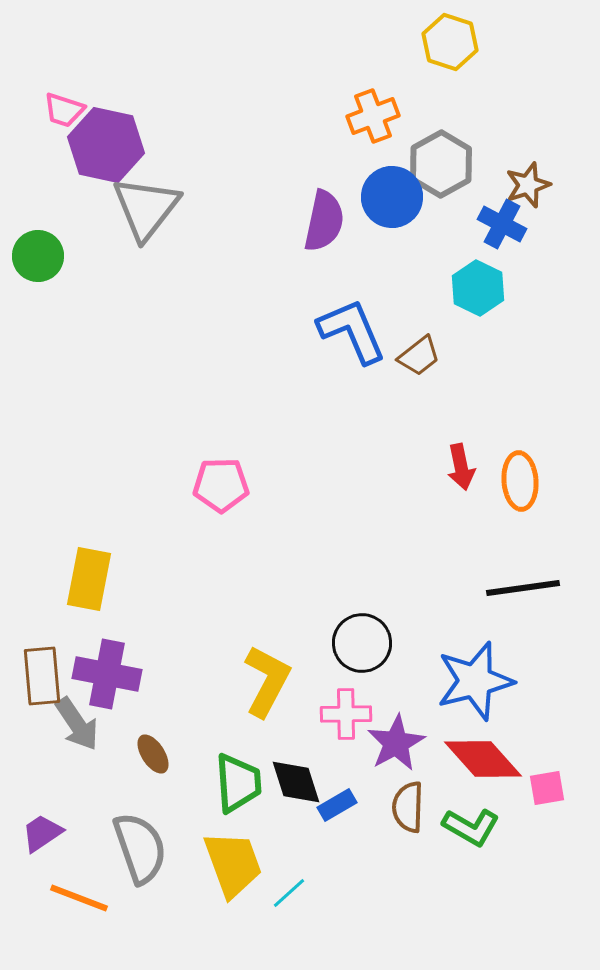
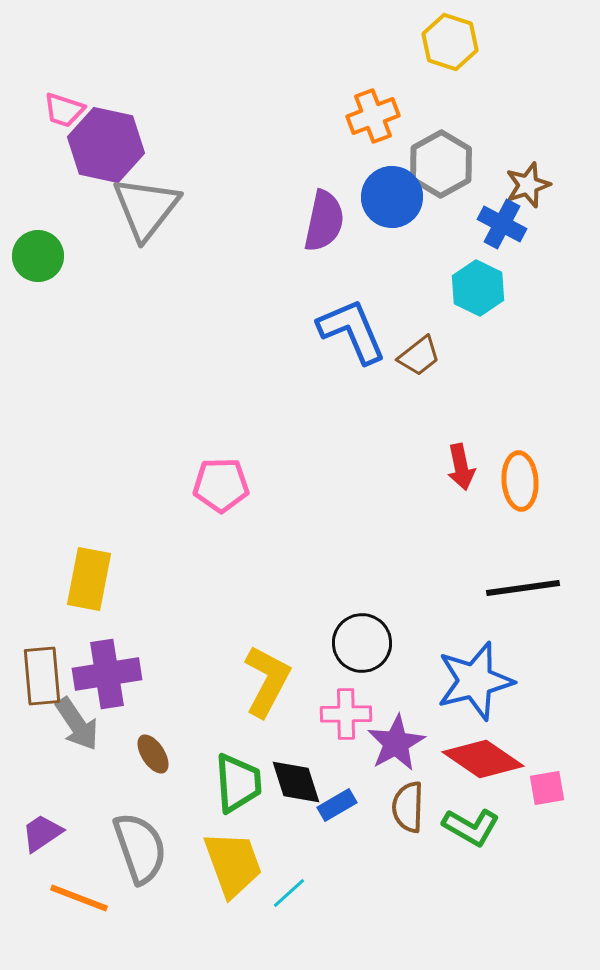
purple cross: rotated 20 degrees counterclockwise
red diamond: rotated 14 degrees counterclockwise
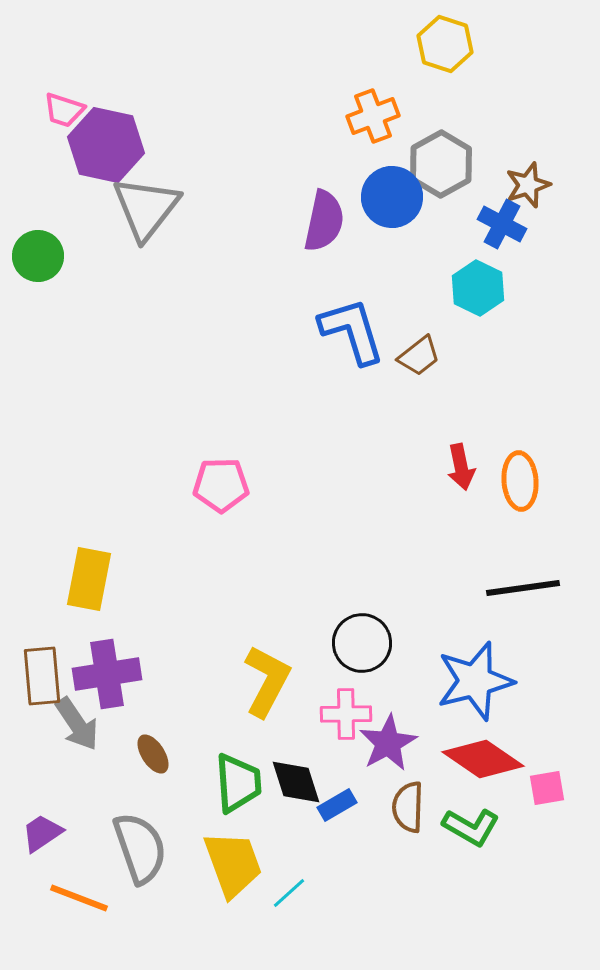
yellow hexagon: moved 5 px left, 2 px down
blue L-shape: rotated 6 degrees clockwise
purple star: moved 8 px left
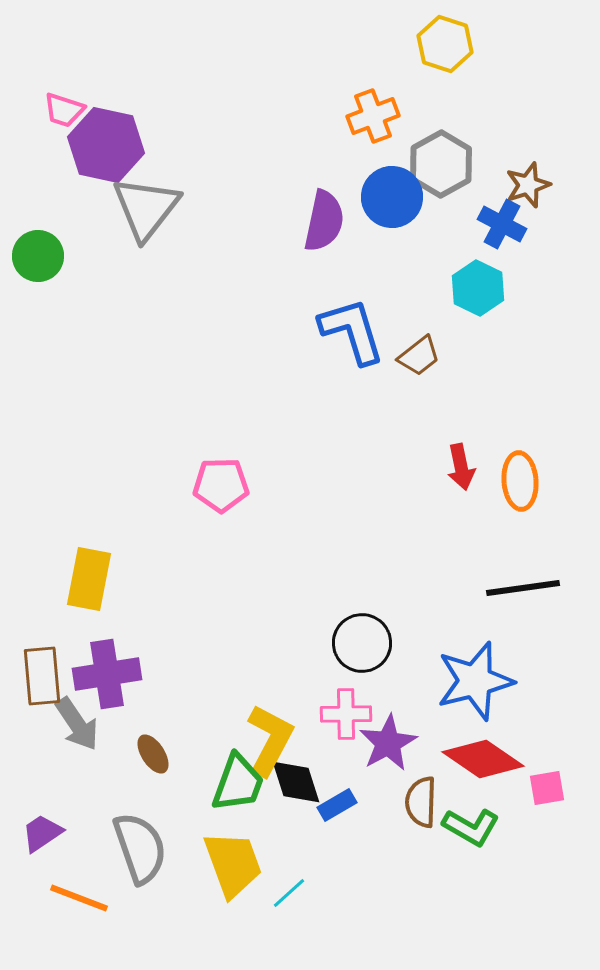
yellow L-shape: moved 3 px right, 59 px down
green trapezoid: rotated 24 degrees clockwise
brown semicircle: moved 13 px right, 5 px up
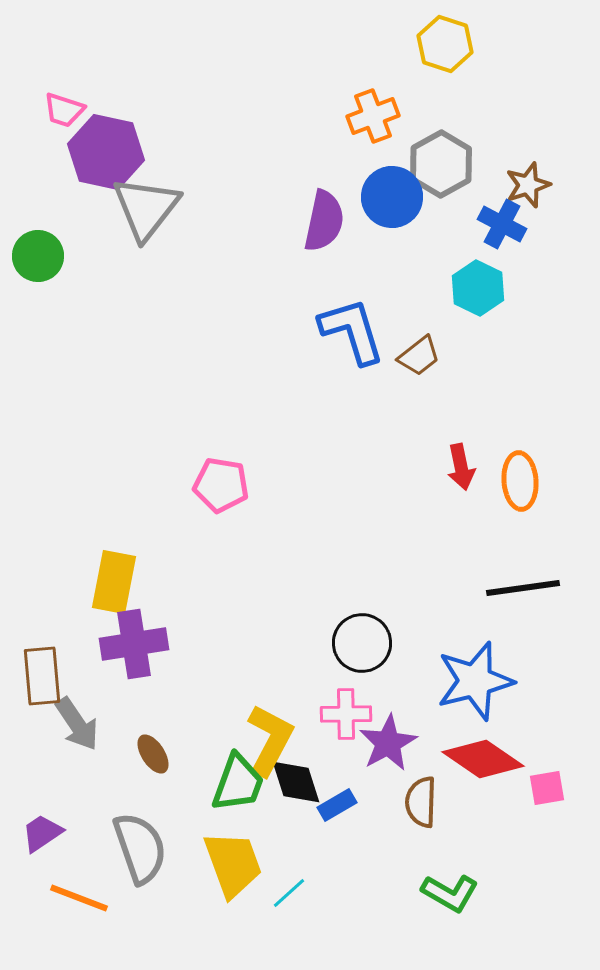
purple hexagon: moved 7 px down
pink pentagon: rotated 10 degrees clockwise
yellow rectangle: moved 25 px right, 3 px down
purple cross: moved 27 px right, 30 px up
green L-shape: moved 21 px left, 66 px down
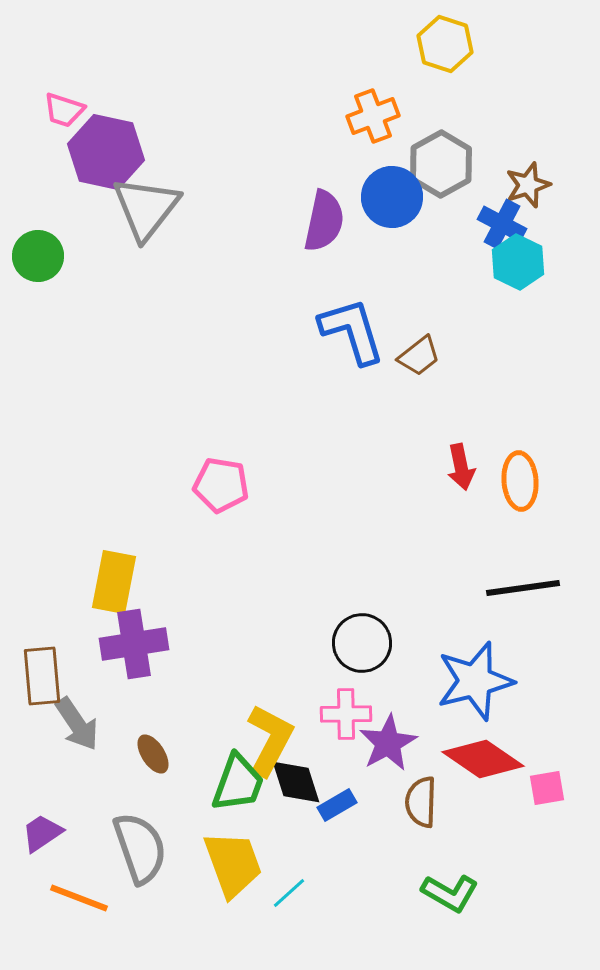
cyan hexagon: moved 40 px right, 26 px up
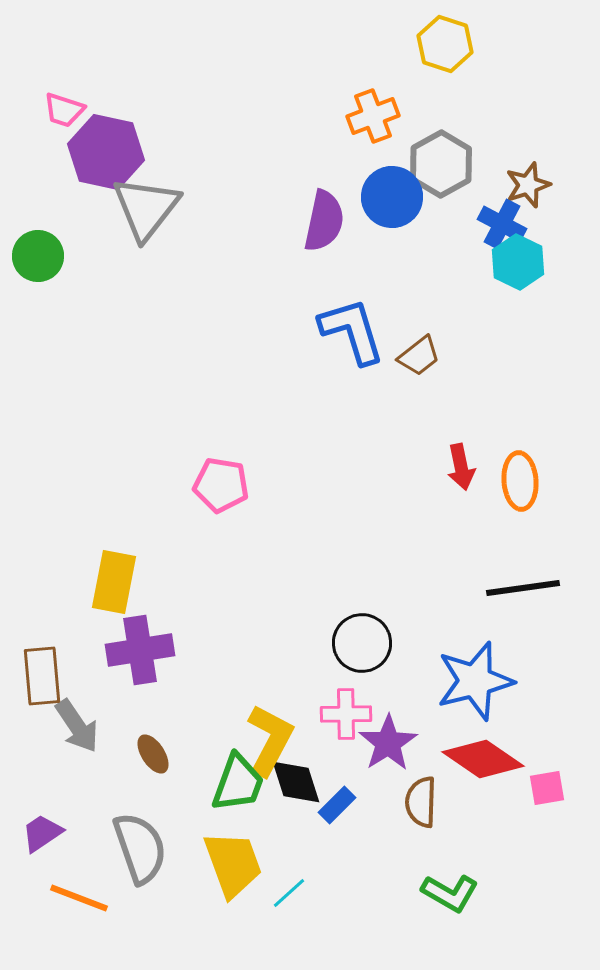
purple cross: moved 6 px right, 6 px down
gray arrow: moved 2 px down
purple star: rotated 4 degrees counterclockwise
blue rectangle: rotated 15 degrees counterclockwise
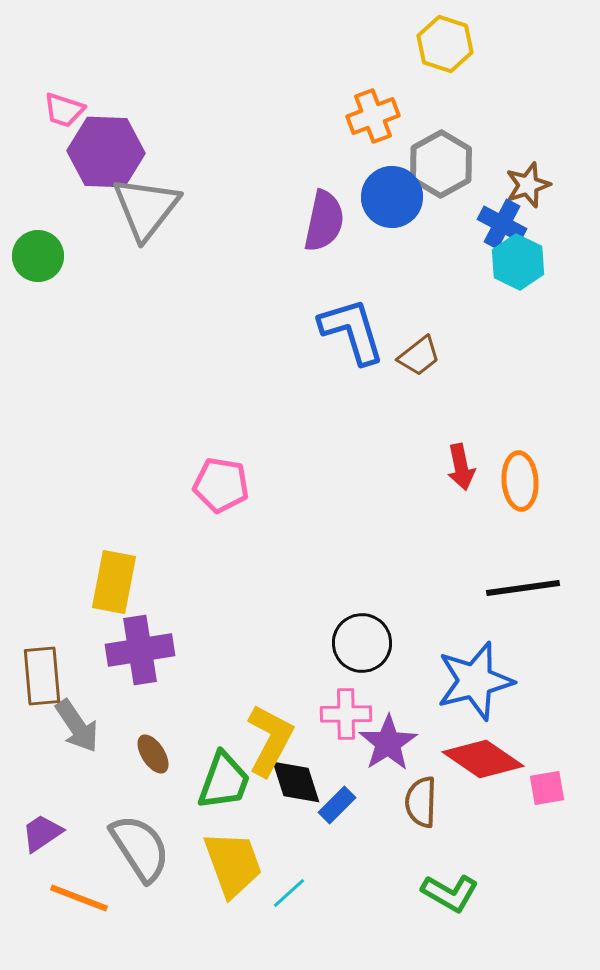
purple hexagon: rotated 10 degrees counterclockwise
green trapezoid: moved 14 px left, 2 px up
gray semicircle: rotated 14 degrees counterclockwise
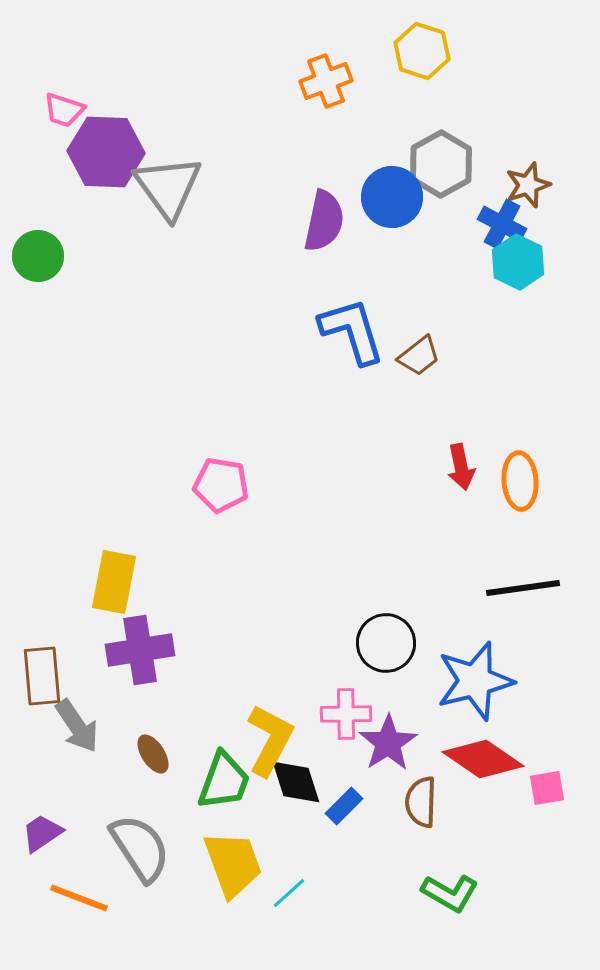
yellow hexagon: moved 23 px left, 7 px down
orange cross: moved 47 px left, 35 px up
gray triangle: moved 22 px right, 21 px up; rotated 14 degrees counterclockwise
black circle: moved 24 px right
blue rectangle: moved 7 px right, 1 px down
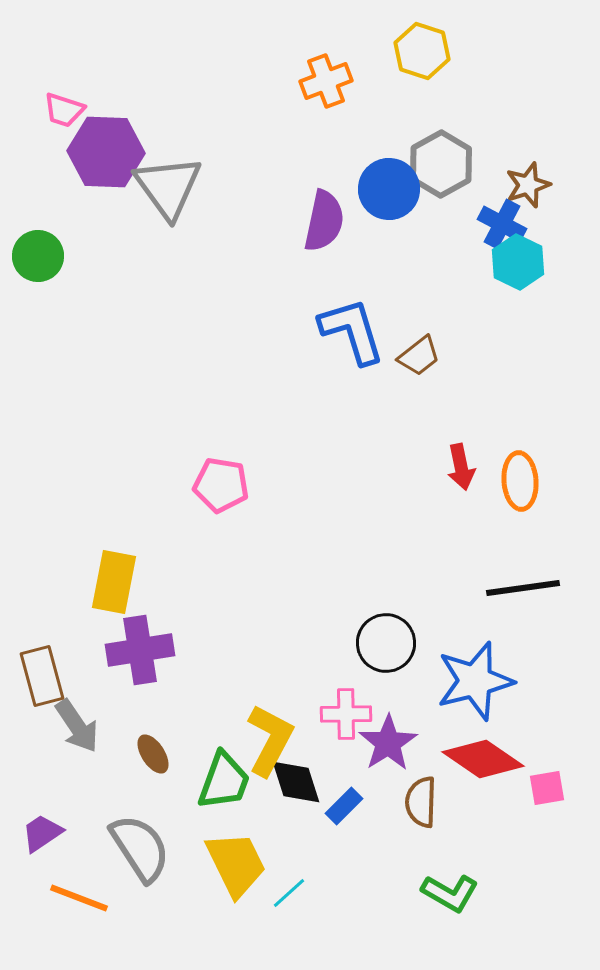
blue circle: moved 3 px left, 8 px up
brown rectangle: rotated 10 degrees counterclockwise
yellow trapezoid: moved 3 px right; rotated 6 degrees counterclockwise
